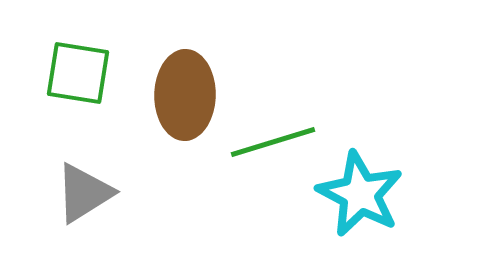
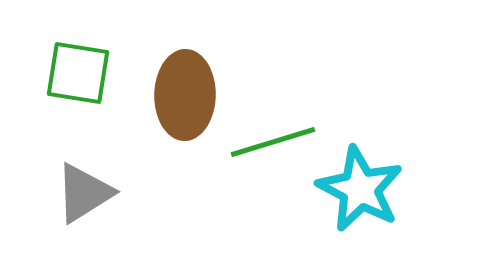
cyan star: moved 5 px up
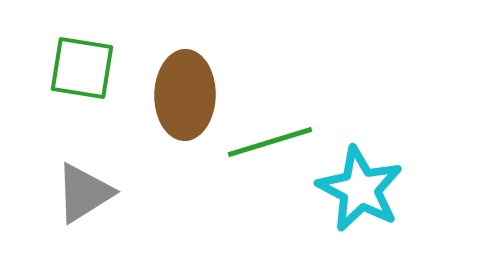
green square: moved 4 px right, 5 px up
green line: moved 3 px left
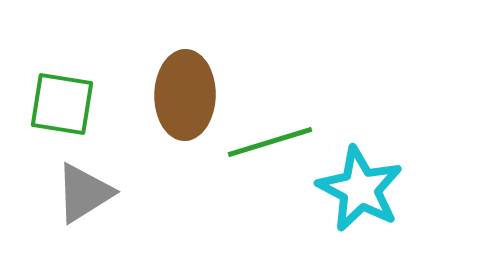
green square: moved 20 px left, 36 px down
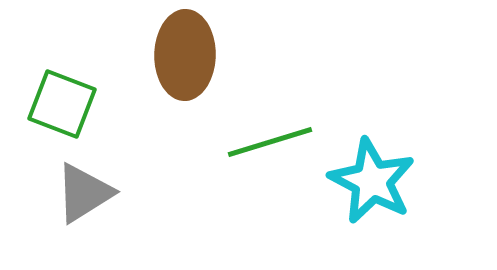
brown ellipse: moved 40 px up
green square: rotated 12 degrees clockwise
cyan star: moved 12 px right, 8 px up
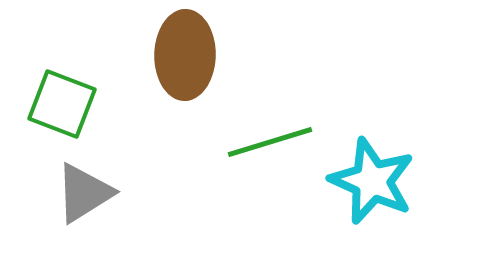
cyan star: rotated 4 degrees counterclockwise
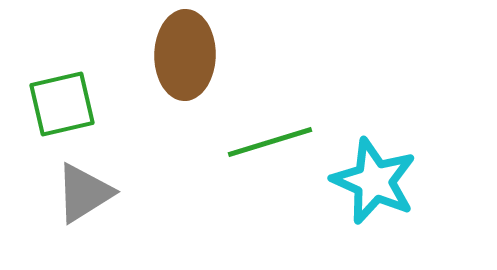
green square: rotated 34 degrees counterclockwise
cyan star: moved 2 px right
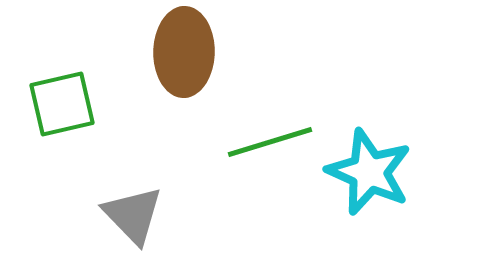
brown ellipse: moved 1 px left, 3 px up
cyan star: moved 5 px left, 9 px up
gray triangle: moved 49 px right, 22 px down; rotated 42 degrees counterclockwise
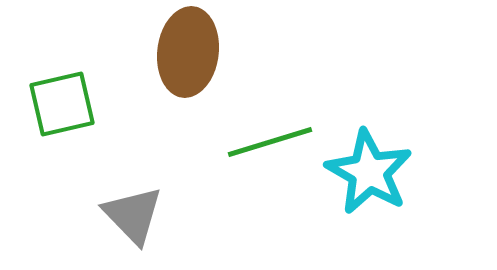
brown ellipse: moved 4 px right; rotated 6 degrees clockwise
cyan star: rotated 6 degrees clockwise
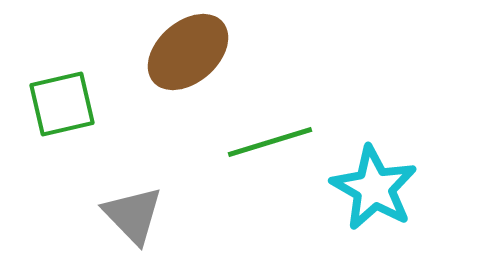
brown ellipse: rotated 42 degrees clockwise
cyan star: moved 5 px right, 16 px down
